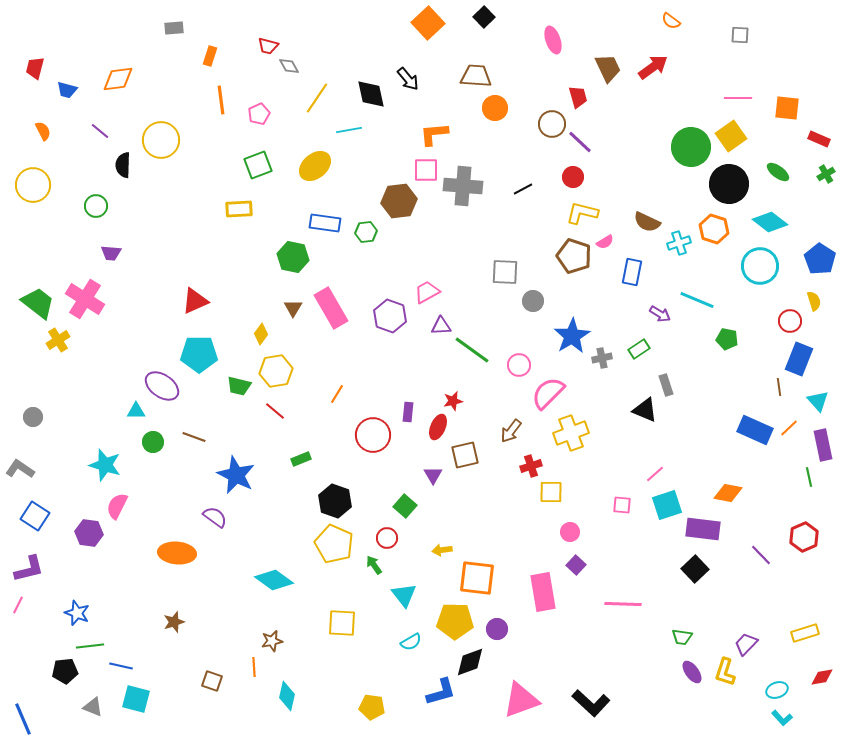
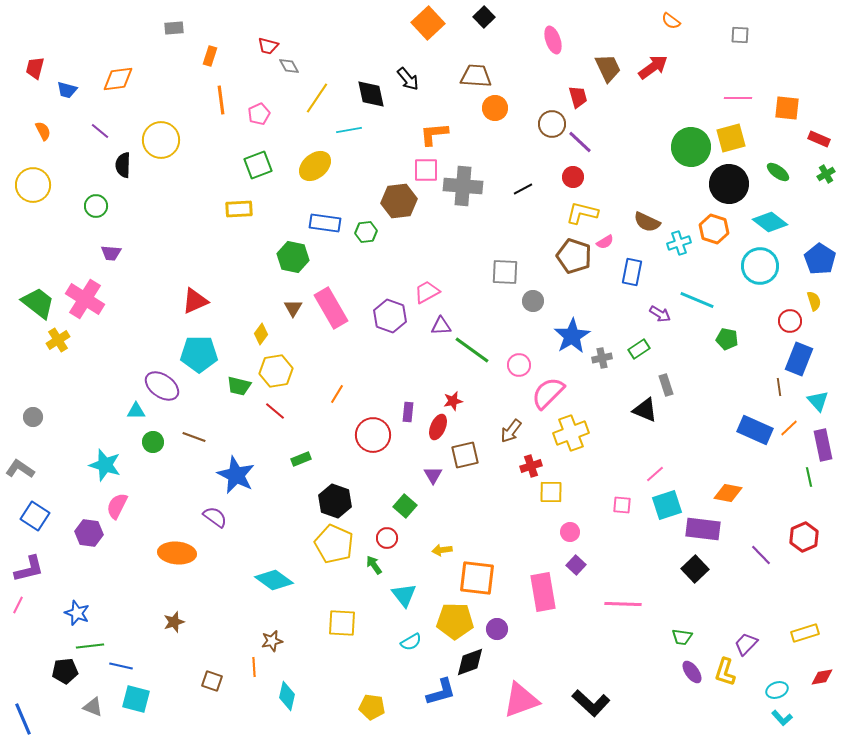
yellow square at (731, 136): moved 2 px down; rotated 20 degrees clockwise
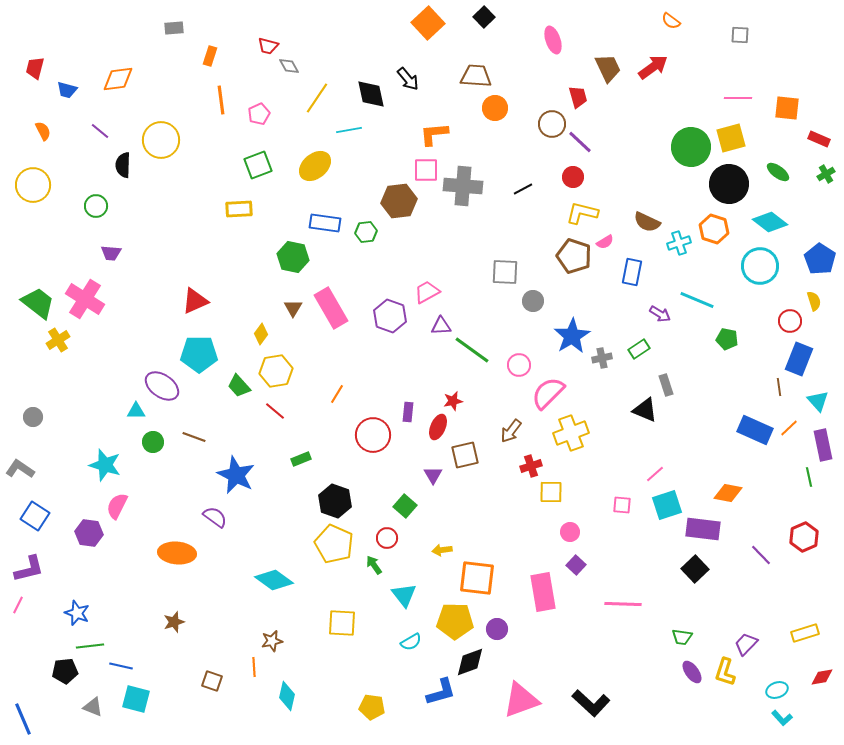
green trapezoid at (239, 386): rotated 35 degrees clockwise
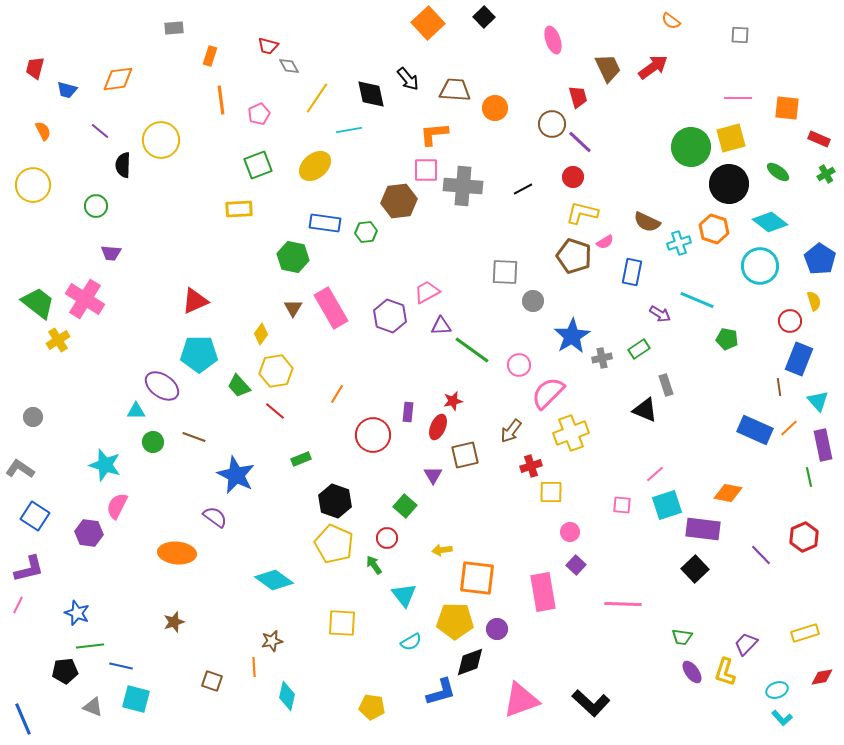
brown trapezoid at (476, 76): moved 21 px left, 14 px down
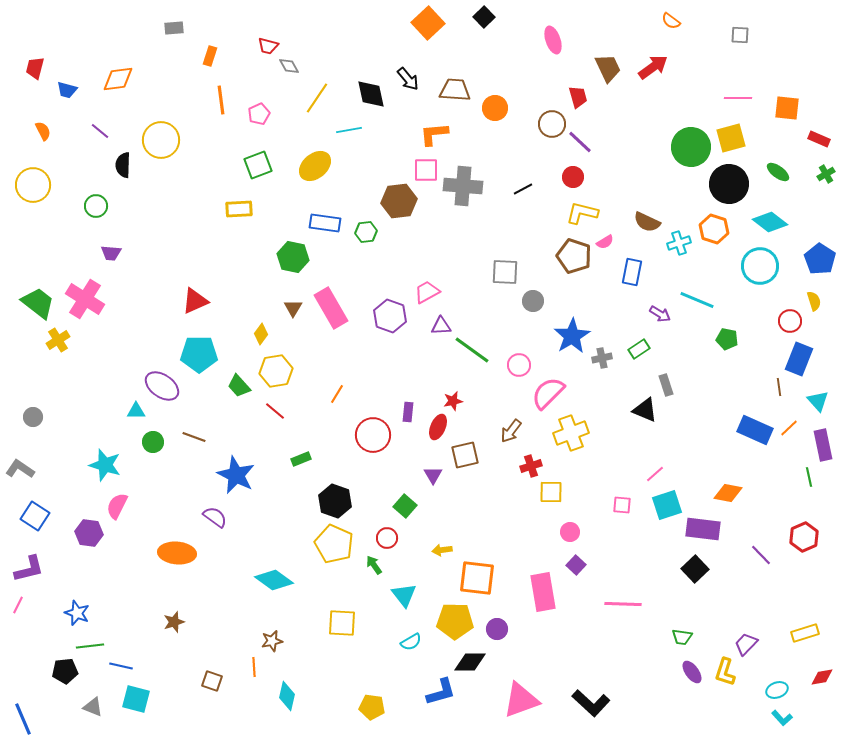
black diamond at (470, 662): rotated 20 degrees clockwise
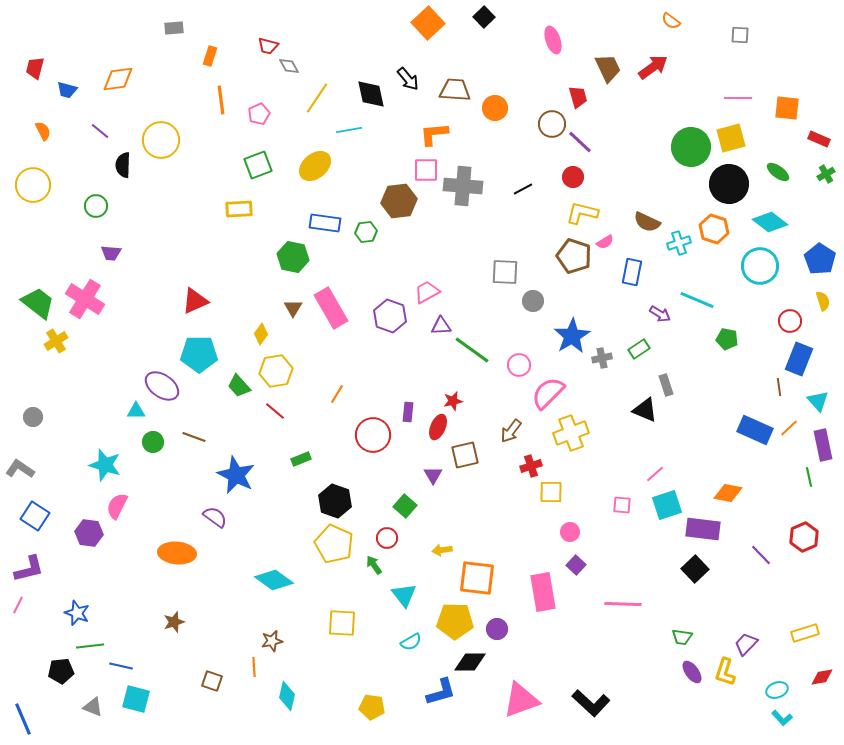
yellow semicircle at (814, 301): moved 9 px right
yellow cross at (58, 340): moved 2 px left, 1 px down
black pentagon at (65, 671): moved 4 px left
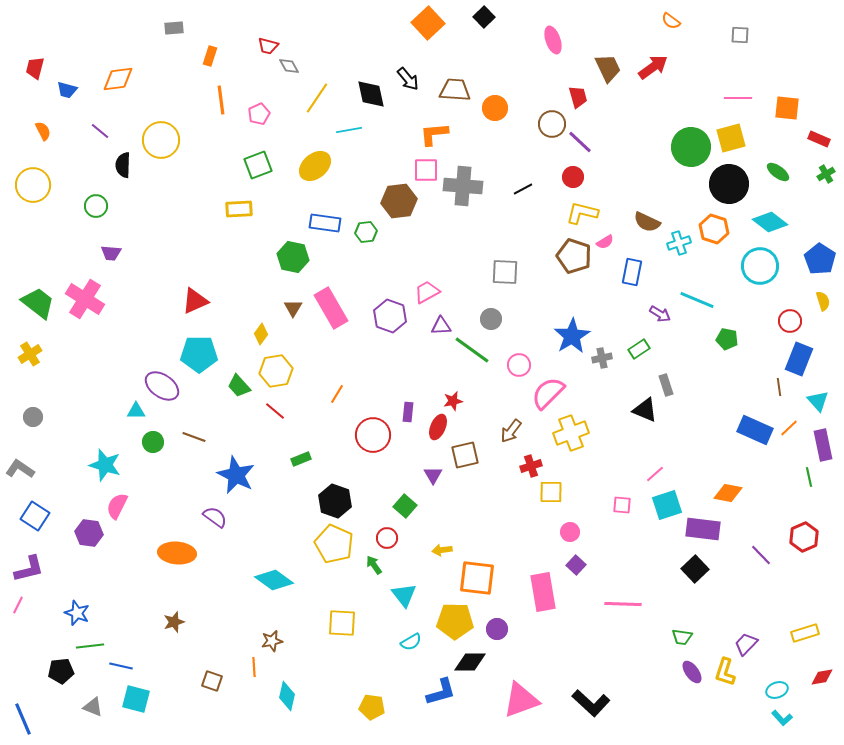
gray circle at (533, 301): moved 42 px left, 18 px down
yellow cross at (56, 341): moved 26 px left, 13 px down
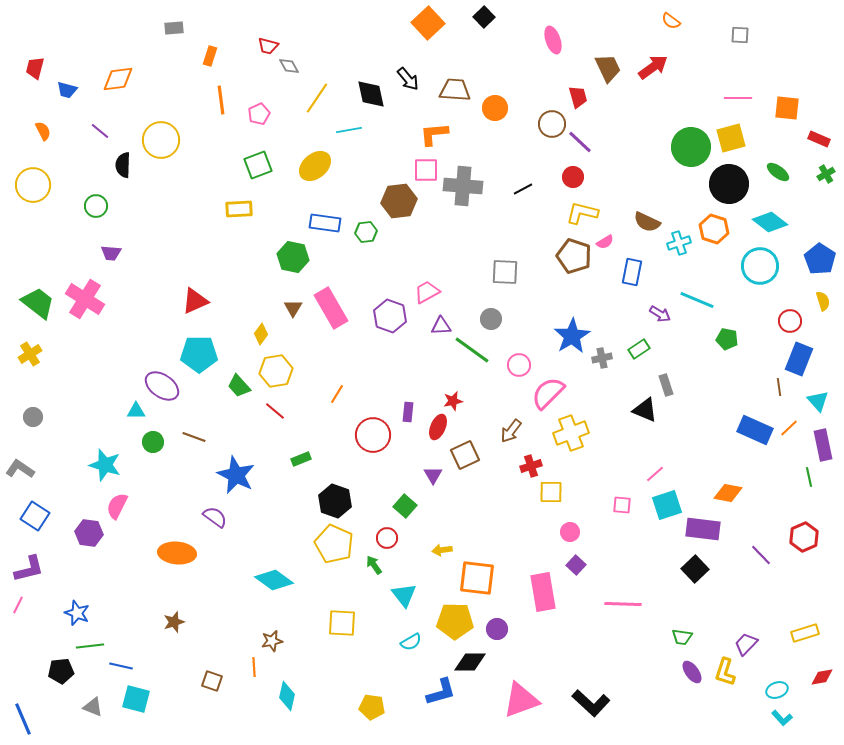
brown square at (465, 455): rotated 12 degrees counterclockwise
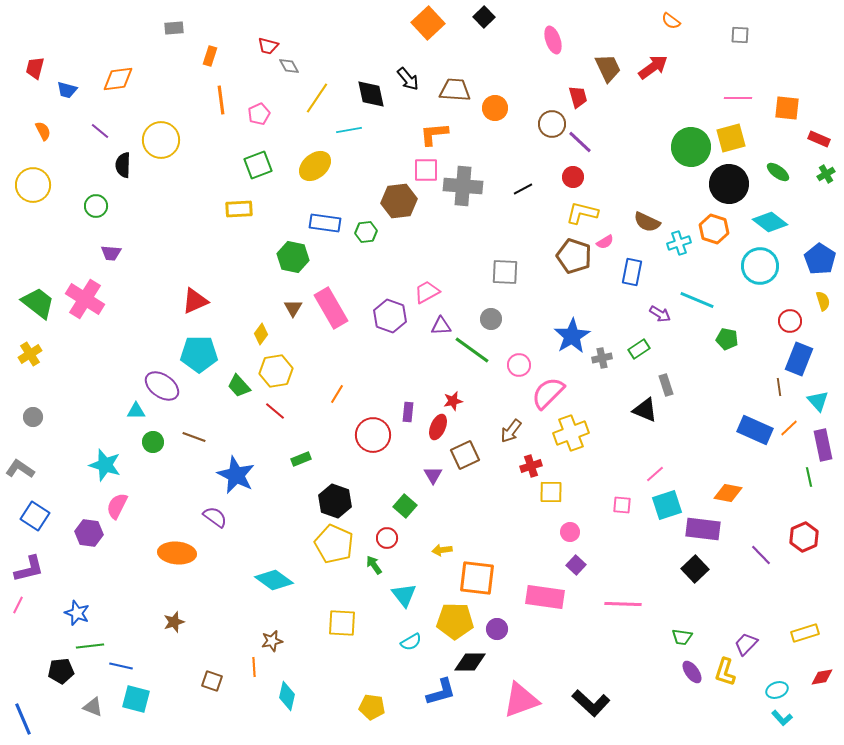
pink rectangle at (543, 592): moved 2 px right, 5 px down; rotated 72 degrees counterclockwise
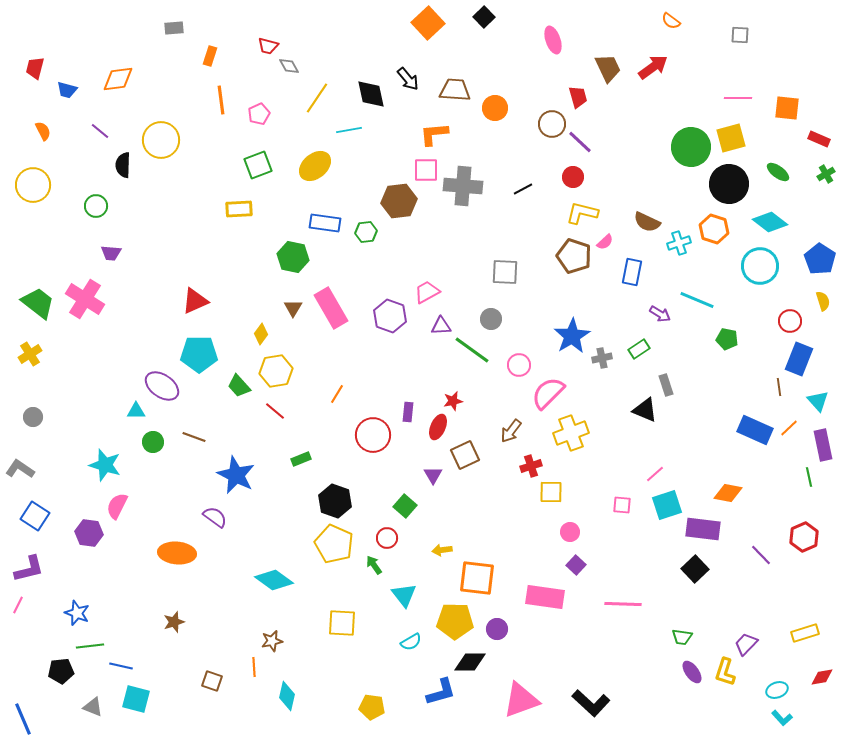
pink semicircle at (605, 242): rotated 12 degrees counterclockwise
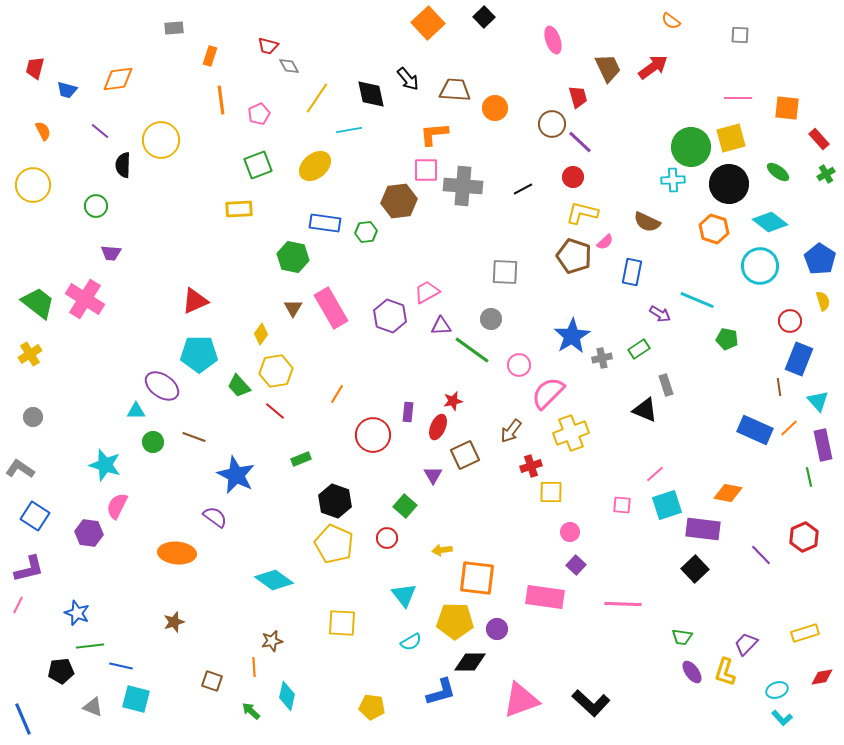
red rectangle at (819, 139): rotated 25 degrees clockwise
cyan cross at (679, 243): moved 6 px left, 63 px up; rotated 15 degrees clockwise
green arrow at (374, 565): moved 123 px left, 146 px down; rotated 12 degrees counterclockwise
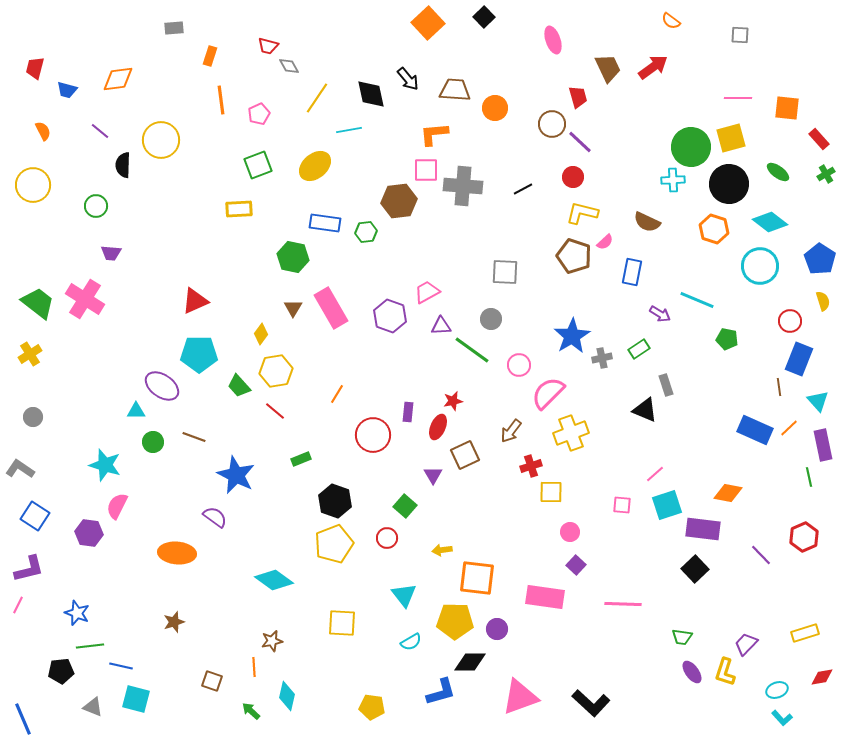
yellow pentagon at (334, 544): rotated 27 degrees clockwise
pink triangle at (521, 700): moved 1 px left, 3 px up
